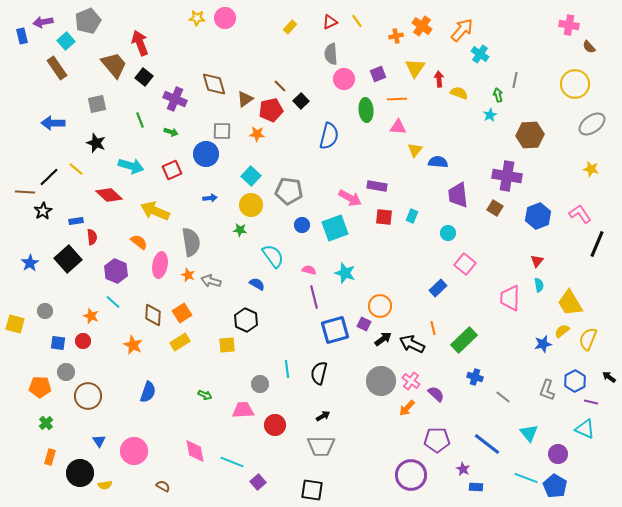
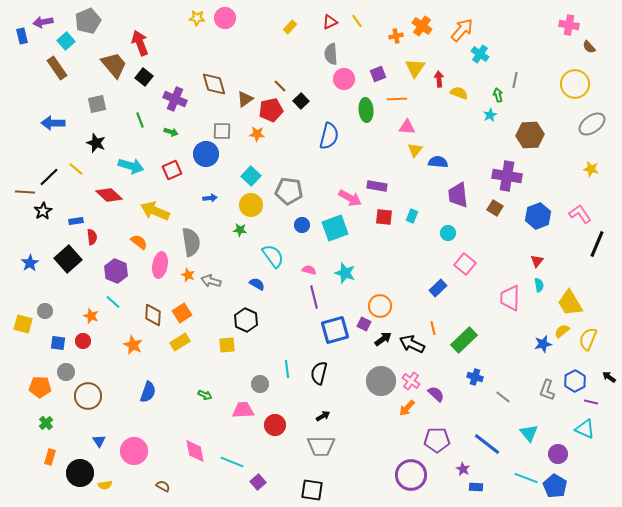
pink triangle at (398, 127): moved 9 px right
yellow square at (15, 324): moved 8 px right
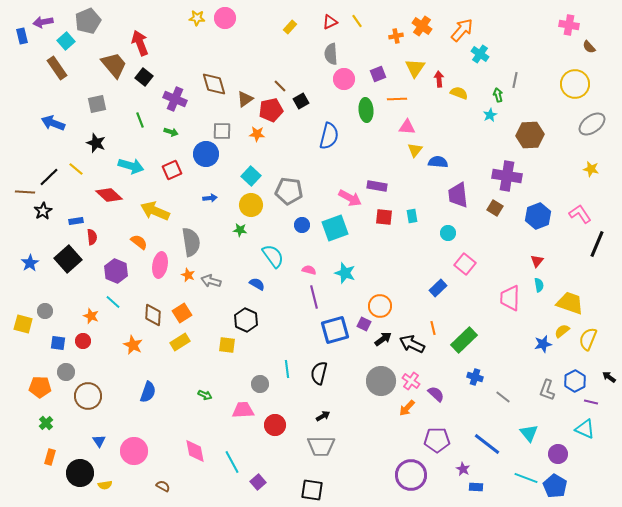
black square at (301, 101): rotated 14 degrees clockwise
blue arrow at (53, 123): rotated 20 degrees clockwise
cyan rectangle at (412, 216): rotated 32 degrees counterclockwise
yellow trapezoid at (570, 303): rotated 140 degrees clockwise
yellow square at (227, 345): rotated 12 degrees clockwise
cyan line at (232, 462): rotated 40 degrees clockwise
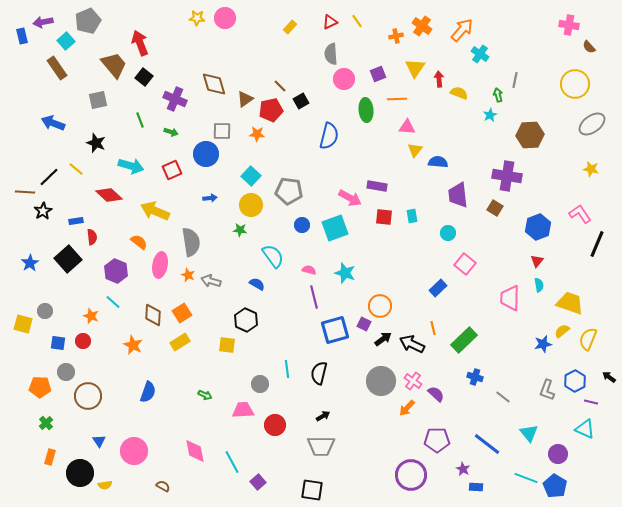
gray square at (97, 104): moved 1 px right, 4 px up
blue hexagon at (538, 216): moved 11 px down
pink cross at (411, 381): moved 2 px right
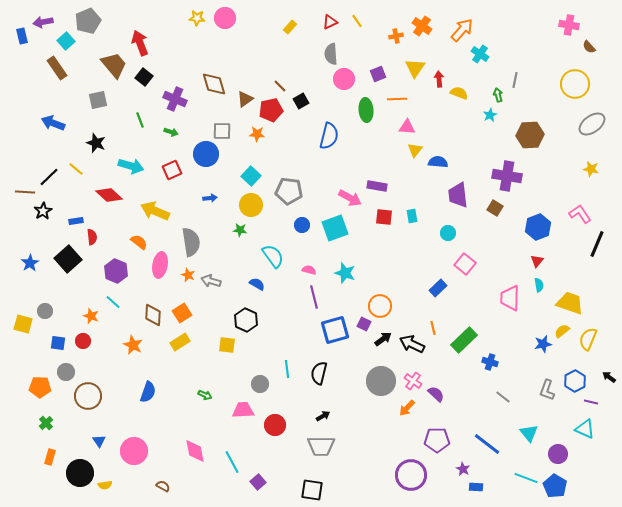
blue cross at (475, 377): moved 15 px right, 15 px up
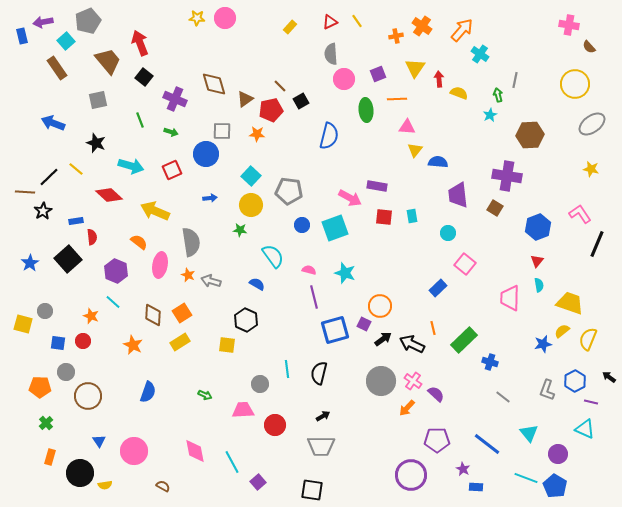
brown trapezoid at (114, 65): moved 6 px left, 4 px up
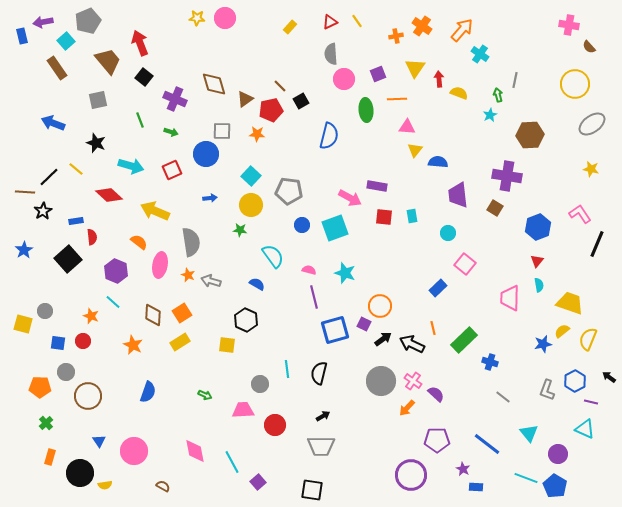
blue star at (30, 263): moved 6 px left, 13 px up
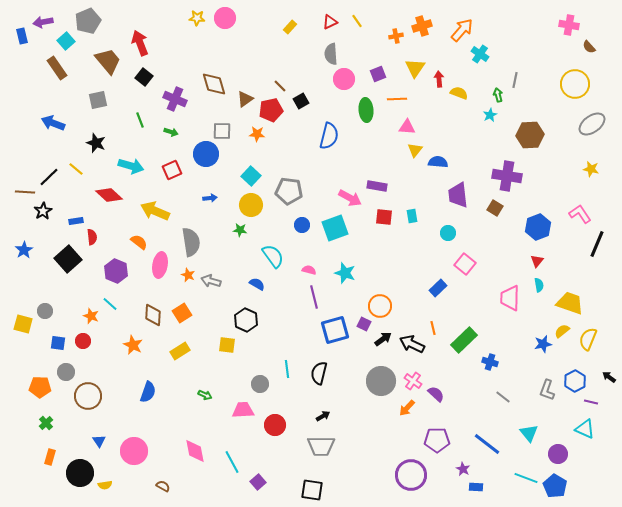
orange cross at (422, 26): rotated 36 degrees clockwise
cyan line at (113, 302): moved 3 px left, 2 px down
yellow rectangle at (180, 342): moved 9 px down
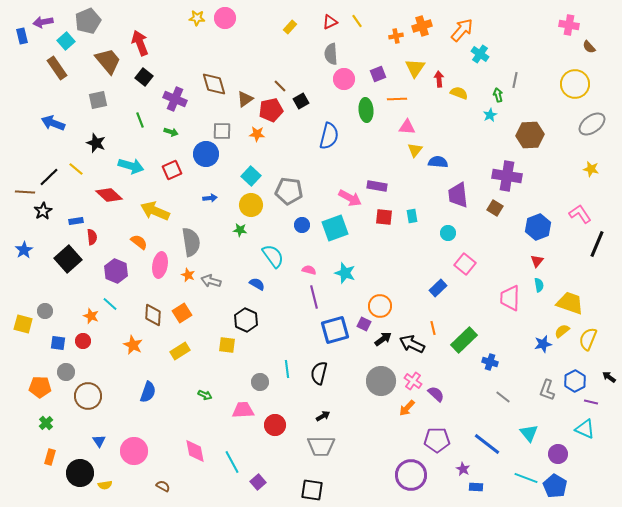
gray circle at (260, 384): moved 2 px up
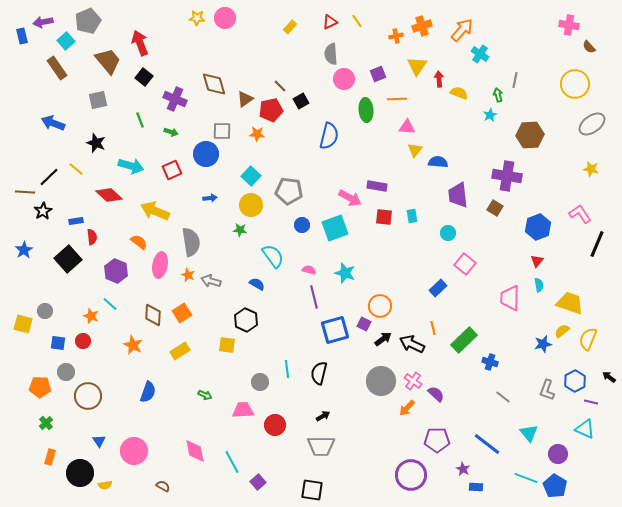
yellow triangle at (415, 68): moved 2 px right, 2 px up
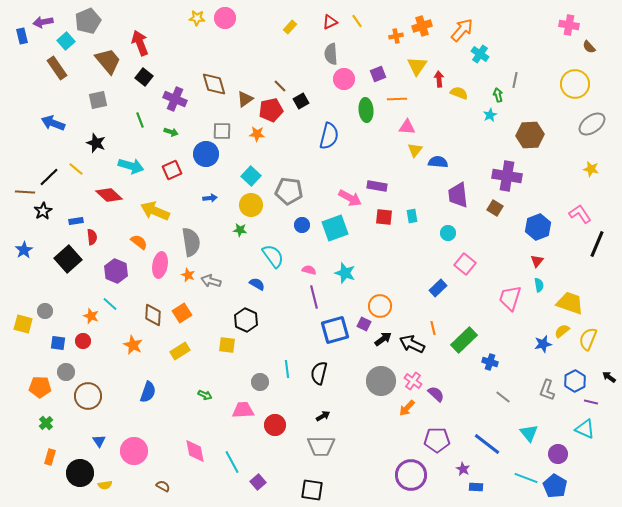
pink trapezoid at (510, 298): rotated 16 degrees clockwise
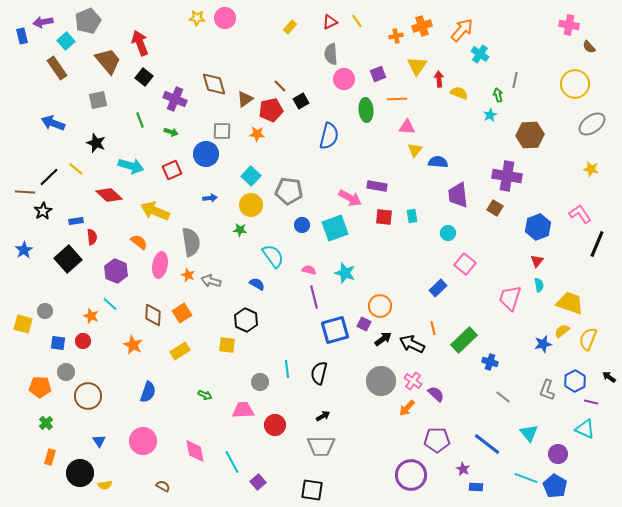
pink circle at (134, 451): moved 9 px right, 10 px up
